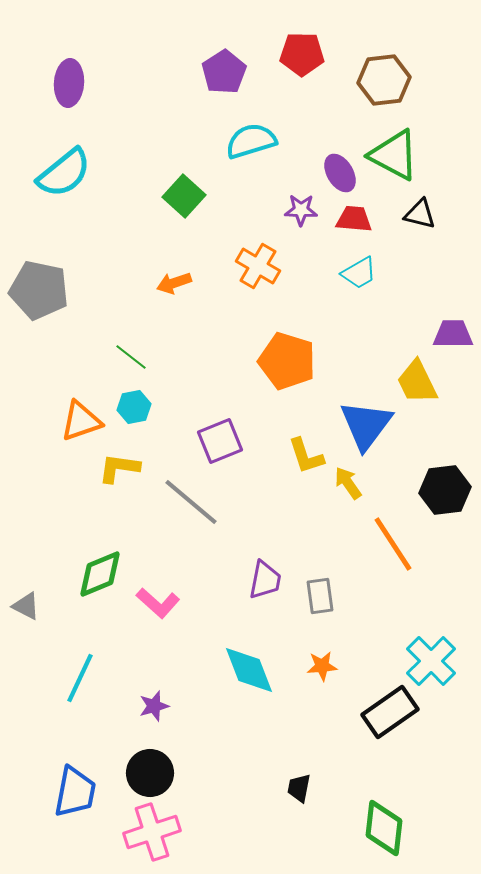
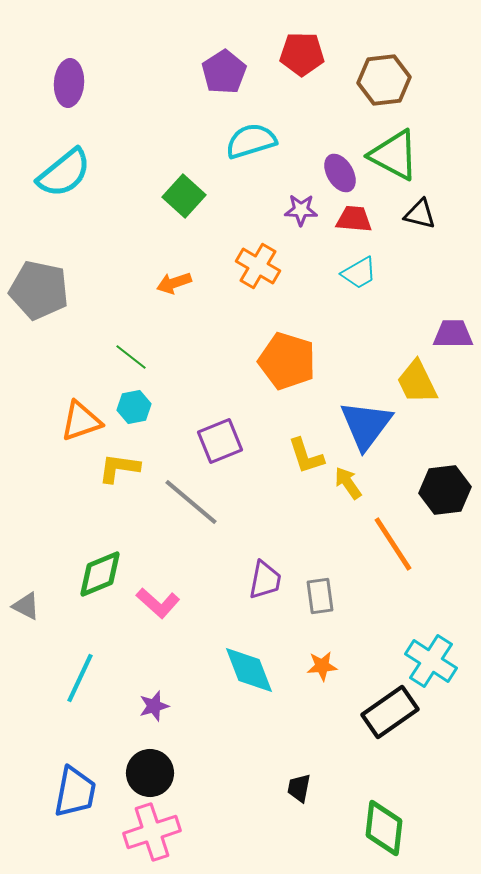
cyan cross at (431, 661): rotated 12 degrees counterclockwise
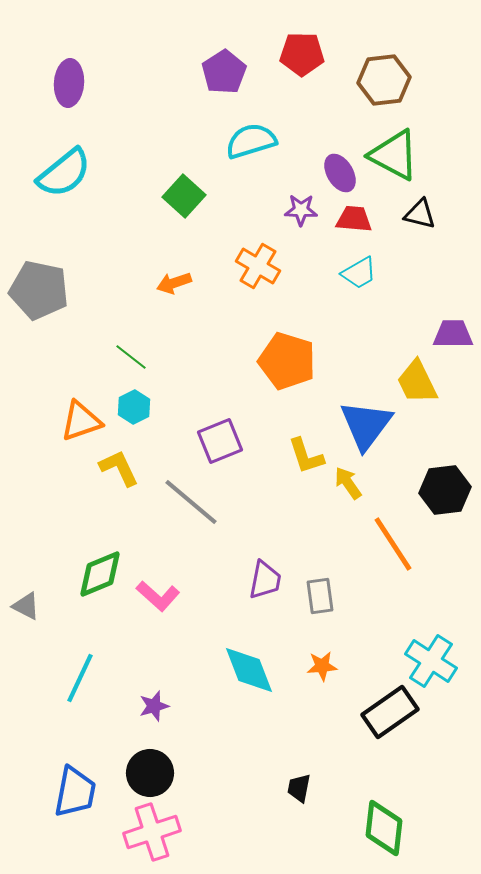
cyan hexagon at (134, 407): rotated 16 degrees counterclockwise
yellow L-shape at (119, 468): rotated 57 degrees clockwise
pink L-shape at (158, 603): moved 7 px up
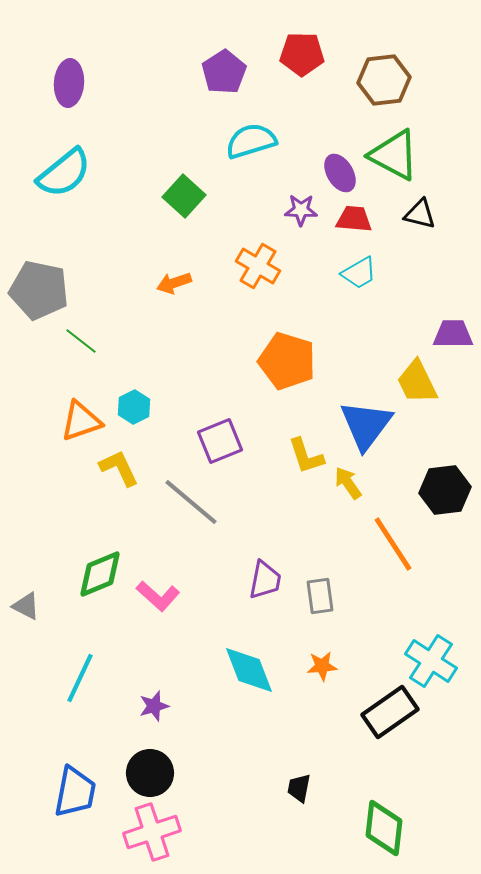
green line at (131, 357): moved 50 px left, 16 px up
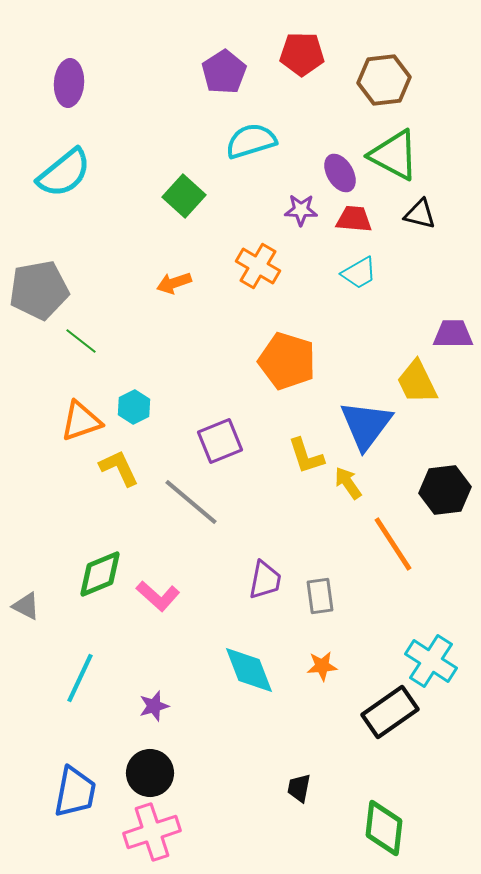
gray pentagon at (39, 290): rotated 22 degrees counterclockwise
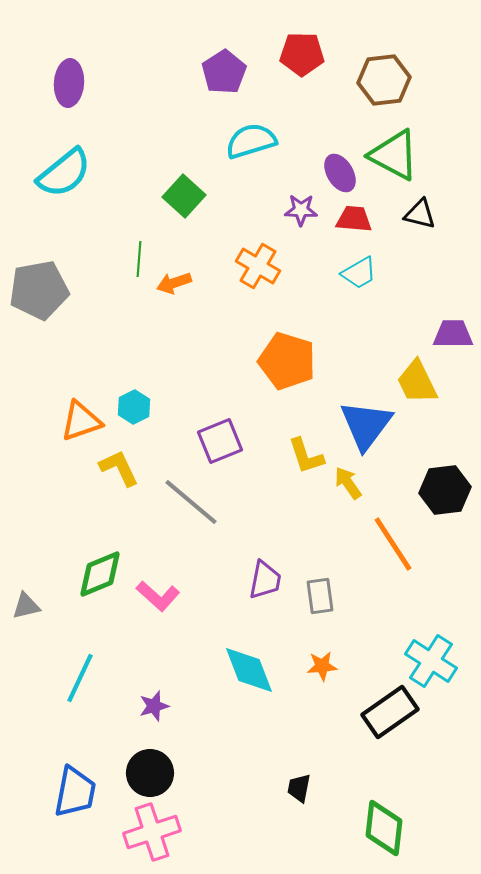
green line at (81, 341): moved 58 px right, 82 px up; rotated 56 degrees clockwise
gray triangle at (26, 606): rotated 40 degrees counterclockwise
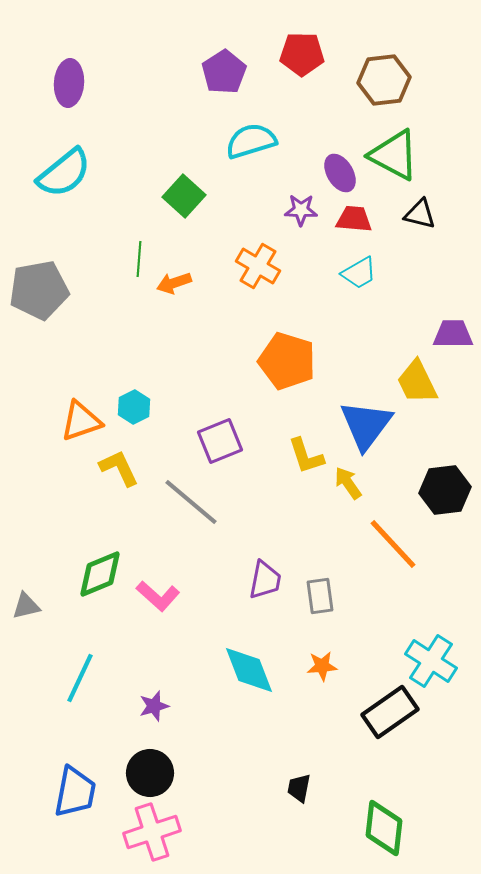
orange line at (393, 544): rotated 10 degrees counterclockwise
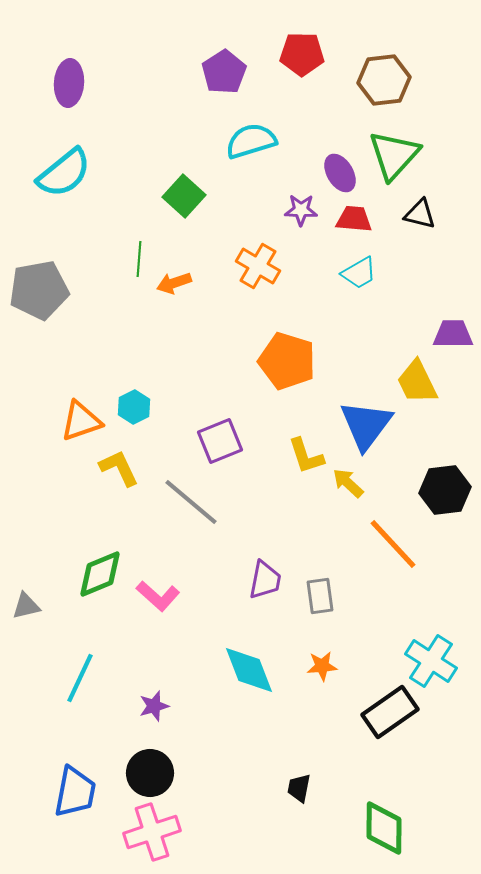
green triangle at (394, 155): rotated 44 degrees clockwise
yellow arrow at (348, 483): rotated 12 degrees counterclockwise
green diamond at (384, 828): rotated 6 degrees counterclockwise
